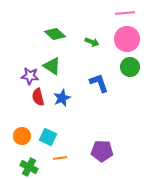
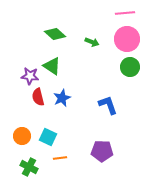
blue L-shape: moved 9 px right, 22 px down
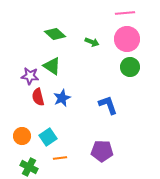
cyan square: rotated 30 degrees clockwise
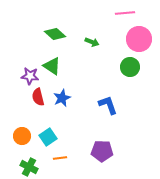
pink circle: moved 12 px right
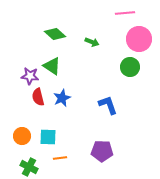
cyan square: rotated 36 degrees clockwise
